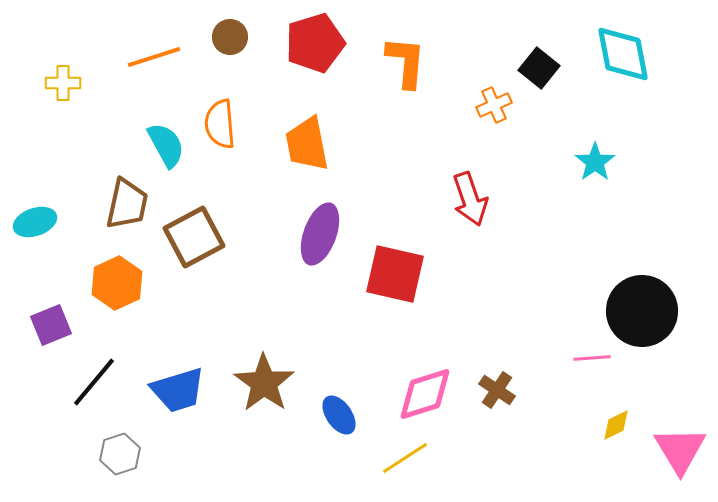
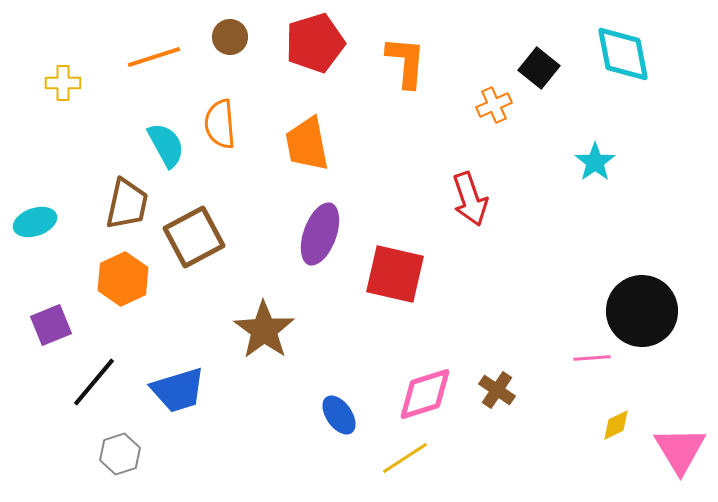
orange hexagon: moved 6 px right, 4 px up
brown star: moved 53 px up
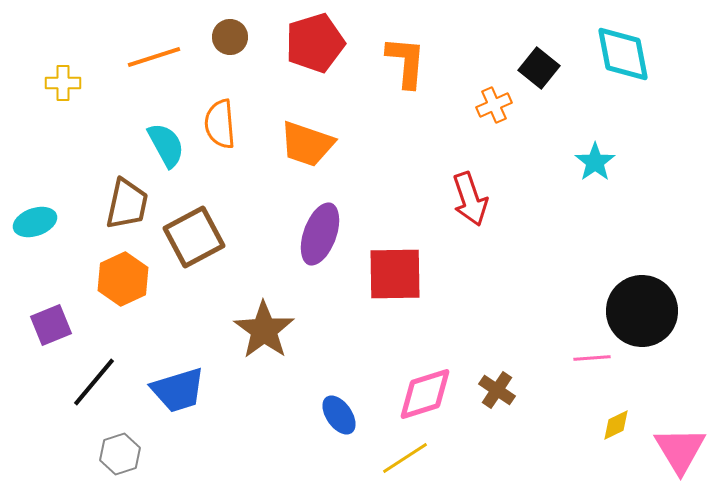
orange trapezoid: rotated 60 degrees counterclockwise
red square: rotated 14 degrees counterclockwise
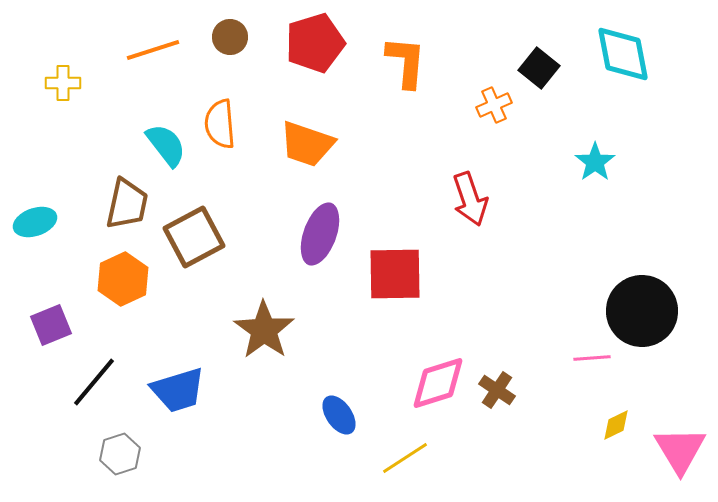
orange line: moved 1 px left, 7 px up
cyan semicircle: rotated 9 degrees counterclockwise
pink diamond: moved 13 px right, 11 px up
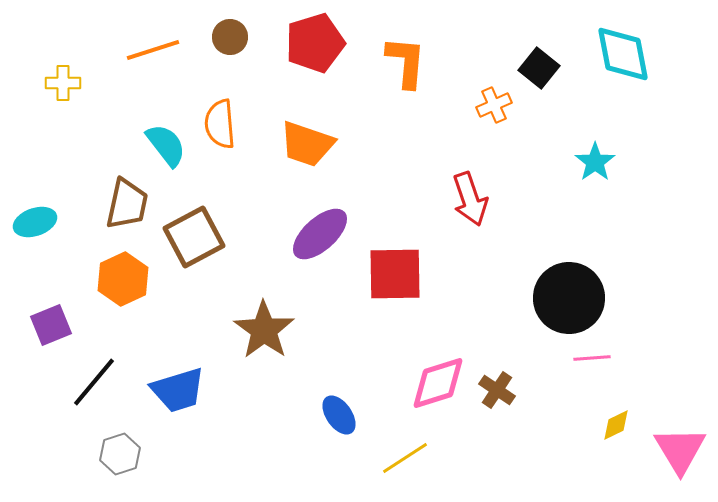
purple ellipse: rotated 28 degrees clockwise
black circle: moved 73 px left, 13 px up
